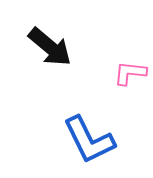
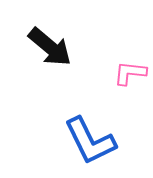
blue L-shape: moved 1 px right, 1 px down
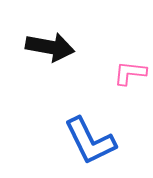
black arrow: rotated 30 degrees counterclockwise
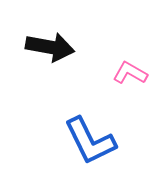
pink L-shape: rotated 24 degrees clockwise
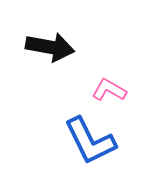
pink L-shape: moved 21 px left, 17 px down
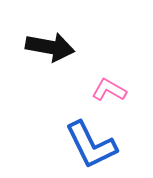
blue L-shape: moved 1 px right, 4 px down
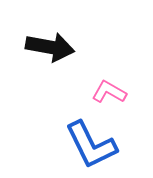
pink L-shape: moved 2 px down
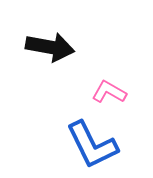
blue L-shape: moved 1 px right
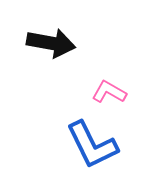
black arrow: moved 1 px right, 4 px up
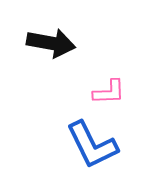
pink L-shape: rotated 148 degrees clockwise
